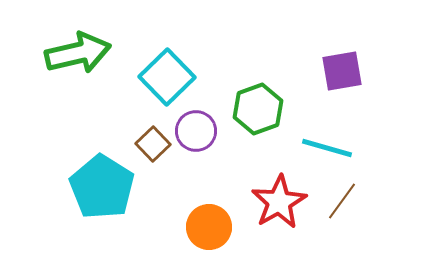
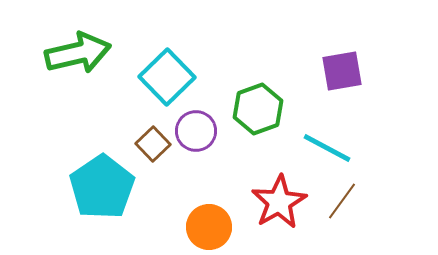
cyan line: rotated 12 degrees clockwise
cyan pentagon: rotated 6 degrees clockwise
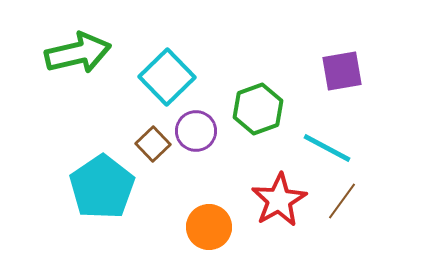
red star: moved 2 px up
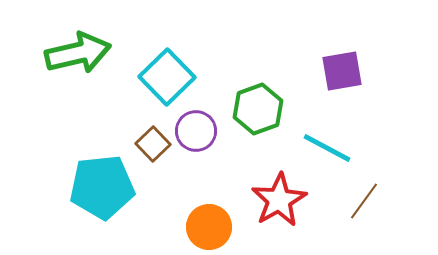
cyan pentagon: rotated 28 degrees clockwise
brown line: moved 22 px right
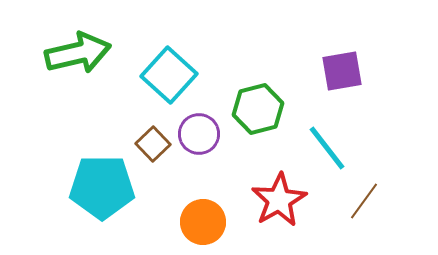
cyan square: moved 2 px right, 2 px up; rotated 4 degrees counterclockwise
green hexagon: rotated 6 degrees clockwise
purple circle: moved 3 px right, 3 px down
cyan line: rotated 24 degrees clockwise
cyan pentagon: rotated 6 degrees clockwise
orange circle: moved 6 px left, 5 px up
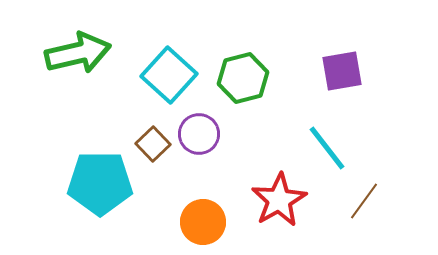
green hexagon: moved 15 px left, 31 px up
cyan pentagon: moved 2 px left, 4 px up
